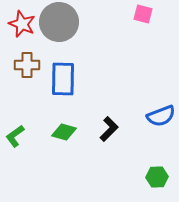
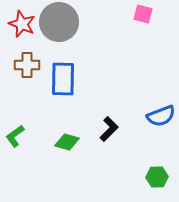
green diamond: moved 3 px right, 10 px down
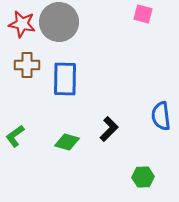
red star: rotated 12 degrees counterclockwise
blue rectangle: moved 2 px right
blue semicircle: rotated 104 degrees clockwise
green hexagon: moved 14 px left
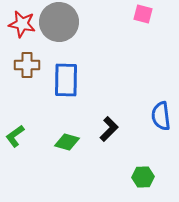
blue rectangle: moved 1 px right, 1 px down
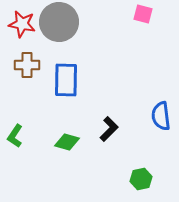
green L-shape: rotated 20 degrees counterclockwise
green hexagon: moved 2 px left, 2 px down; rotated 10 degrees counterclockwise
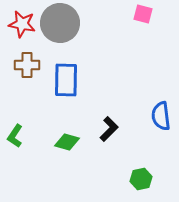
gray circle: moved 1 px right, 1 px down
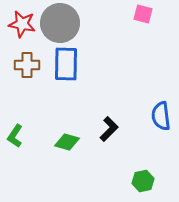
blue rectangle: moved 16 px up
green hexagon: moved 2 px right, 2 px down
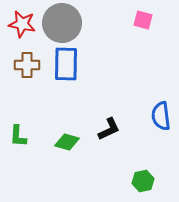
pink square: moved 6 px down
gray circle: moved 2 px right
black L-shape: rotated 20 degrees clockwise
green L-shape: moved 3 px right; rotated 30 degrees counterclockwise
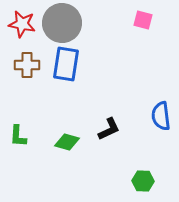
blue rectangle: rotated 8 degrees clockwise
green hexagon: rotated 15 degrees clockwise
